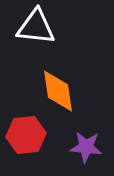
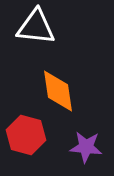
red hexagon: rotated 21 degrees clockwise
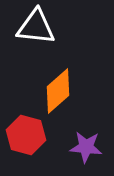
orange diamond: rotated 57 degrees clockwise
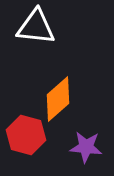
orange diamond: moved 8 px down
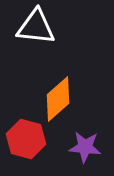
red hexagon: moved 4 px down
purple star: moved 1 px left
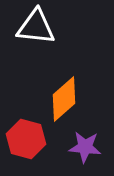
orange diamond: moved 6 px right
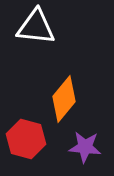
orange diamond: rotated 9 degrees counterclockwise
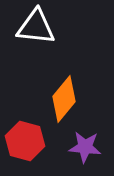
red hexagon: moved 1 px left, 2 px down
